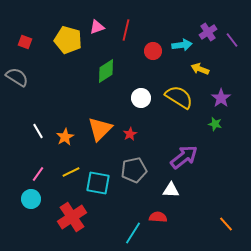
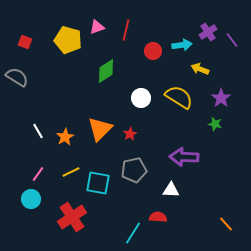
purple arrow: rotated 140 degrees counterclockwise
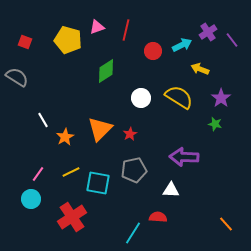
cyan arrow: rotated 18 degrees counterclockwise
white line: moved 5 px right, 11 px up
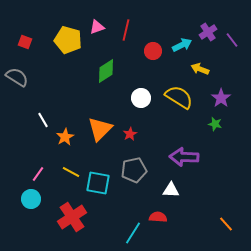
yellow line: rotated 54 degrees clockwise
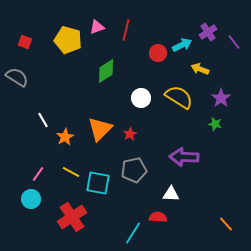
purple line: moved 2 px right, 2 px down
red circle: moved 5 px right, 2 px down
white triangle: moved 4 px down
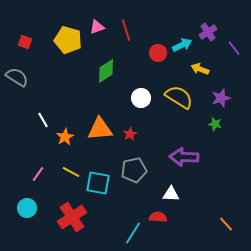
red line: rotated 30 degrees counterclockwise
purple line: moved 6 px down
purple star: rotated 18 degrees clockwise
orange triangle: rotated 40 degrees clockwise
cyan circle: moved 4 px left, 9 px down
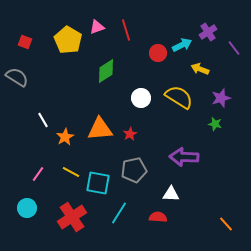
yellow pentagon: rotated 16 degrees clockwise
cyan line: moved 14 px left, 20 px up
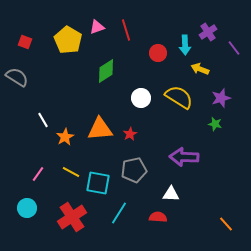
cyan arrow: moved 3 px right; rotated 114 degrees clockwise
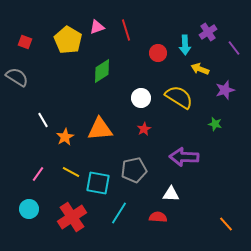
green diamond: moved 4 px left
purple star: moved 4 px right, 8 px up
red star: moved 14 px right, 5 px up
cyan circle: moved 2 px right, 1 px down
